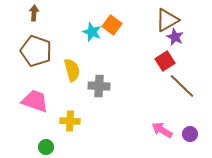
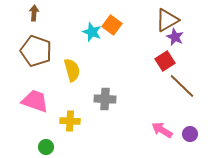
gray cross: moved 6 px right, 13 px down
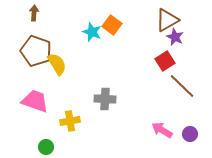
yellow semicircle: moved 15 px left, 6 px up; rotated 15 degrees counterclockwise
yellow cross: rotated 12 degrees counterclockwise
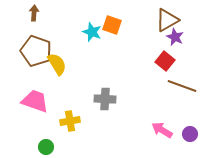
orange square: rotated 18 degrees counterclockwise
red square: rotated 18 degrees counterclockwise
brown line: rotated 24 degrees counterclockwise
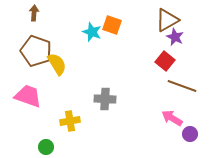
pink trapezoid: moved 7 px left, 5 px up
pink arrow: moved 10 px right, 12 px up
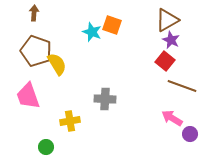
purple star: moved 4 px left, 3 px down
pink trapezoid: rotated 128 degrees counterclockwise
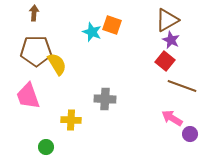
brown pentagon: rotated 20 degrees counterclockwise
yellow cross: moved 1 px right, 1 px up; rotated 12 degrees clockwise
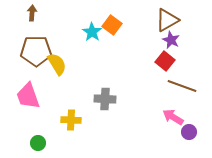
brown arrow: moved 2 px left
orange square: rotated 18 degrees clockwise
cyan star: rotated 12 degrees clockwise
pink arrow: moved 1 px right, 1 px up
purple circle: moved 1 px left, 2 px up
green circle: moved 8 px left, 4 px up
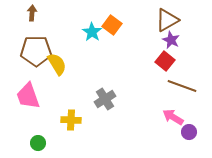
gray cross: rotated 35 degrees counterclockwise
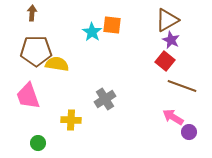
orange square: rotated 30 degrees counterclockwise
yellow semicircle: rotated 50 degrees counterclockwise
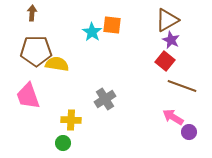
green circle: moved 25 px right
